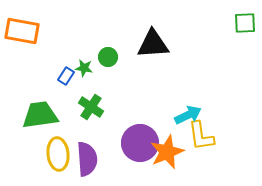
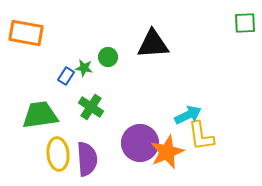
orange rectangle: moved 4 px right, 2 px down
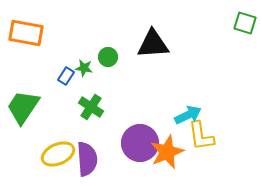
green square: rotated 20 degrees clockwise
green trapezoid: moved 17 px left, 8 px up; rotated 48 degrees counterclockwise
yellow ellipse: rotated 72 degrees clockwise
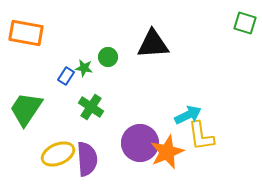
green trapezoid: moved 3 px right, 2 px down
